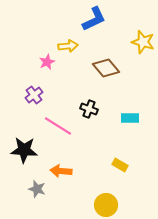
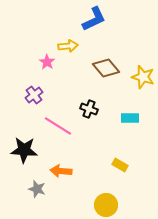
yellow star: moved 35 px down
pink star: rotated 14 degrees counterclockwise
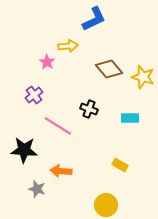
brown diamond: moved 3 px right, 1 px down
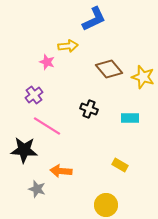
pink star: rotated 14 degrees counterclockwise
pink line: moved 11 px left
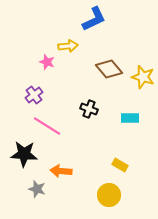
black star: moved 4 px down
yellow circle: moved 3 px right, 10 px up
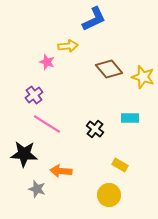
black cross: moved 6 px right, 20 px down; rotated 18 degrees clockwise
pink line: moved 2 px up
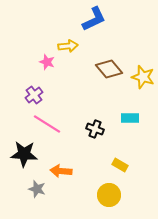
black cross: rotated 18 degrees counterclockwise
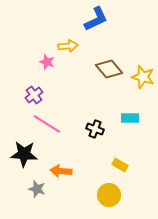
blue L-shape: moved 2 px right
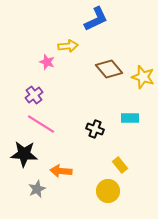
pink line: moved 6 px left
yellow rectangle: rotated 21 degrees clockwise
gray star: rotated 30 degrees clockwise
yellow circle: moved 1 px left, 4 px up
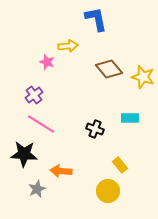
blue L-shape: rotated 76 degrees counterclockwise
